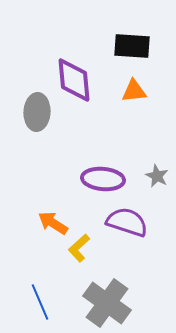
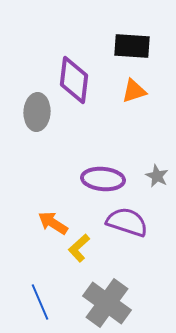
purple diamond: rotated 12 degrees clockwise
orange triangle: rotated 12 degrees counterclockwise
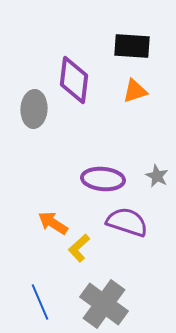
orange triangle: moved 1 px right
gray ellipse: moved 3 px left, 3 px up
gray cross: moved 3 px left, 1 px down
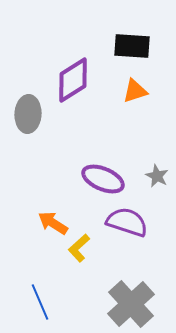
purple diamond: moved 1 px left; rotated 51 degrees clockwise
gray ellipse: moved 6 px left, 5 px down
purple ellipse: rotated 18 degrees clockwise
gray cross: moved 27 px right; rotated 12 degrees clockwise
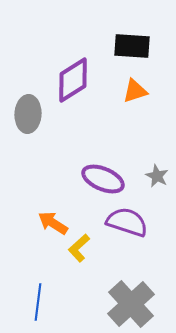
blue line: moved 2 px left; rotated 30 degrees clockwise
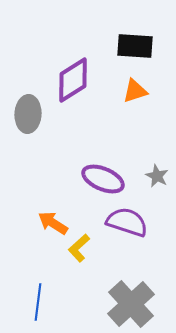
black rectangle: moved 3 px right
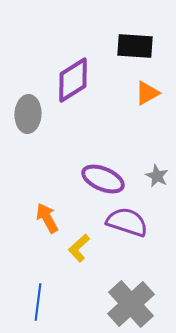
orange triangle: moved 12 px right, 2 px down; rotated 12 degrees counterclockwise
orange arrow: moved 6 px left, 5 px up; rotated 28 degrees clockwise
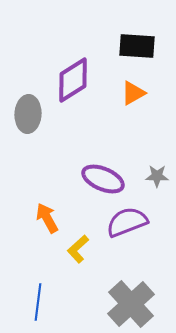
black rectangle: moved 2 px right
orange triangle: moved 14 px left
gray star: rotated 25 degrees counterclockwise
purple semicircle: rotated 39 degrees counterclockwise
yellow L-shape: moved 1 px left, 1 px down
